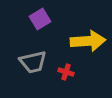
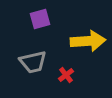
purple square: rotated 15 degrees clockwise
red cross: moved 3 px down; rotated 35 degrees clockwise
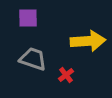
purple square: moved 12 px left, 1 px up; rotated 15 degrees clockwise
gray trapezoid: moved 3 px up; rotated 148 degrees counterclockwise
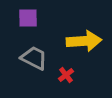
yellow arrow: moved 4 px left
gray trapezoid: moved 1 px right, 1 px up; rotated 8 degrees clockwise
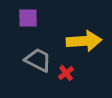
gray trapezoid: moved 4 px right, 2 px down
red cross: moved 2 px up
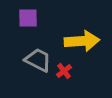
yellow arrow: moved 2 px left
red cross: moved 2 px left, 2 px up
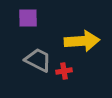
red cross: rotated 28 degrees clockwise
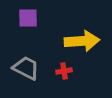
gray trapezoid: moved 12 px left, 8 px down
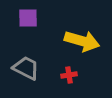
yellow arrow: rotated 20 degrees clockwise
red cross: moved 5 px right, 4 px down
